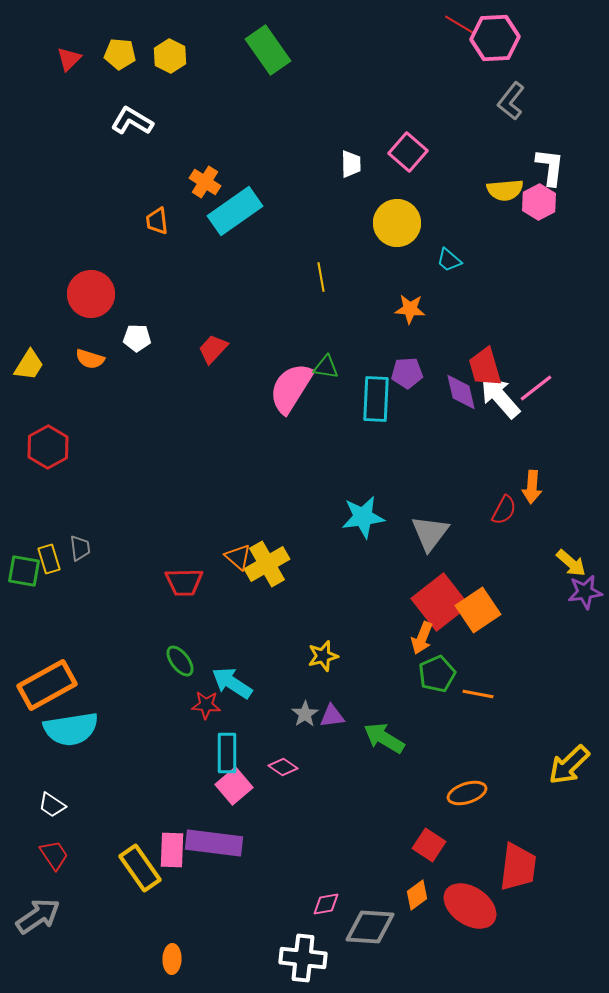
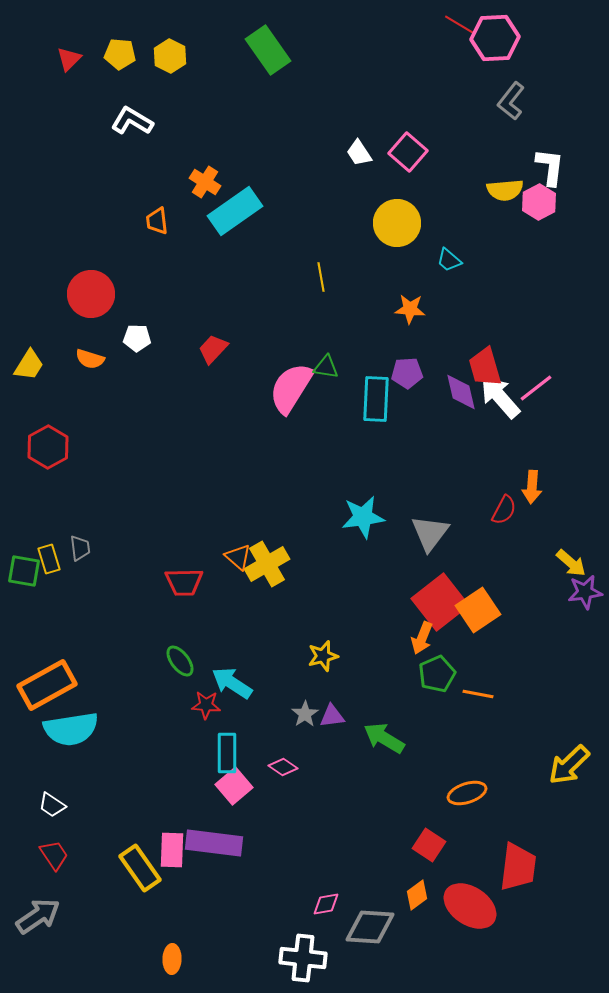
white trapezoid at (351, 164): moved 8 px right, 11 px up; rotated 148 degrees clockwise
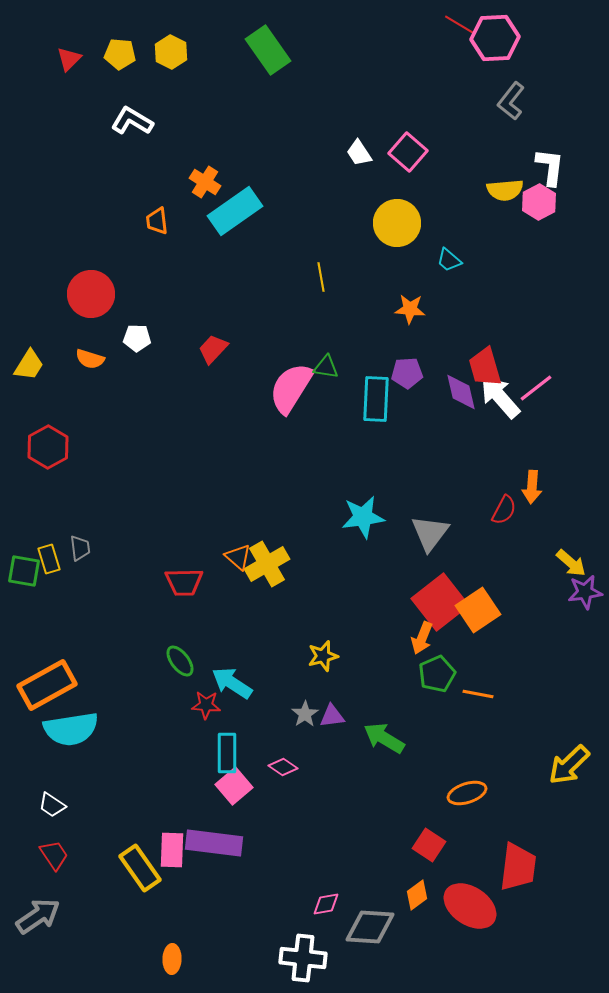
yellow hexagon at (170, 56): moved 1 px right, 4 px up
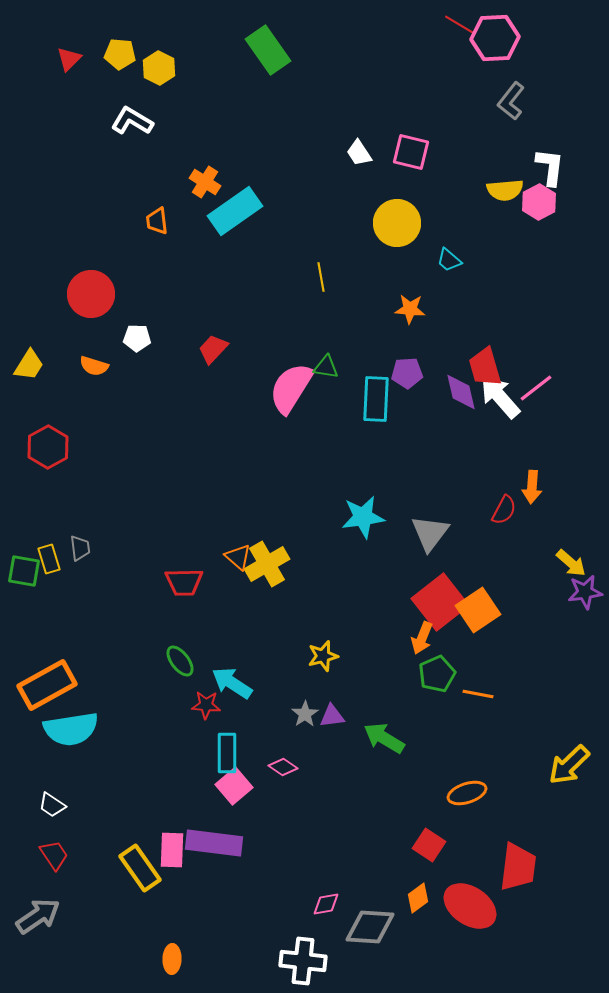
yellow hexagon at (171, 52): moved 12 px left, 16 px down
pink square at (408, 152): moved 3 px right; rotated 27 degrees counterclockwise
orange semicircle at (90, 359): moved 4 px right, 7 px down
orange diamond at (417, 895): moved 1 px right, 3 px down
white cross at (303, 958): moved 3 px down
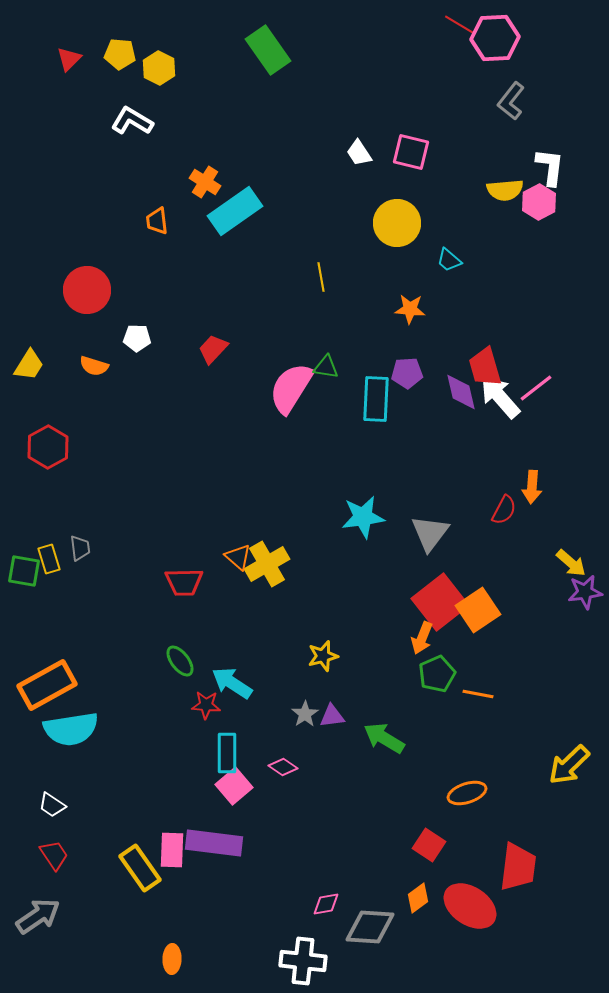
red circle at (91, 294): moved 4 px left, 4 px up
